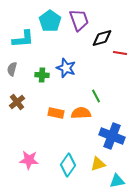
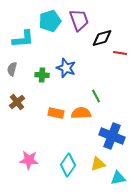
cyan pentagon: rotated 20 degrees clockwise
cyan triangle: moved 1 px right, 3 px up
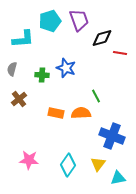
brown cross: moved 2 px right, 3 px up
yellow triangle: rotated 35 degrees counterclockwise
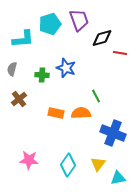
cyan pentagon: moved 3 px down
blue cross: moved 1 px right, 3 px up
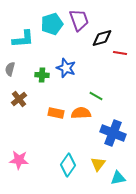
cyan pentagon: moved 2 px right
gray semicircle: moved 2 px left
green line: rotated 32 degrees counterclockwise
pink star: moved 10 px left
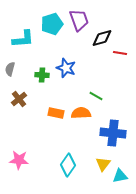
blue cross: rotated 15 degrees counterclockwise
yellow triangle: moved 5 px right
cyan triangle: moved 2 px right, 2 px up
